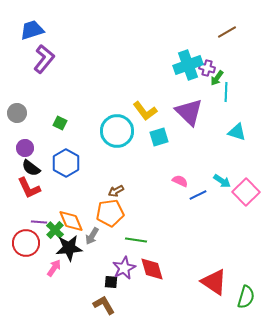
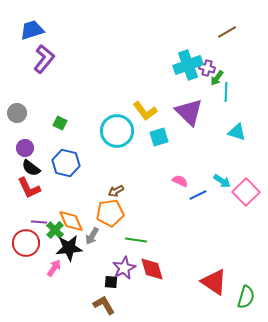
blue hexagon: rotated 16 degrees counterclockwise
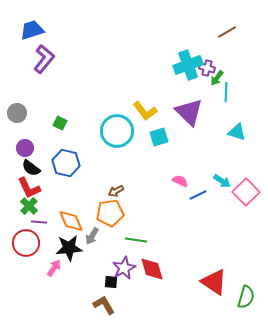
green cross: moved 26 px left, 24 px up
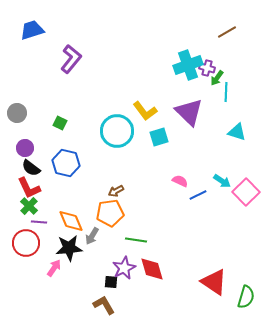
purple L-shape: moved 27 px right
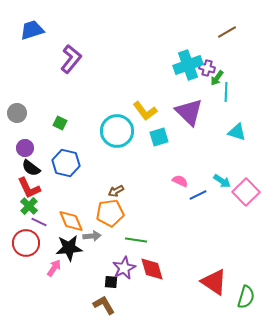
purple line: rotated 21 degrees clockwise
gray arrow: rotated 126 degrees counterclockwise
